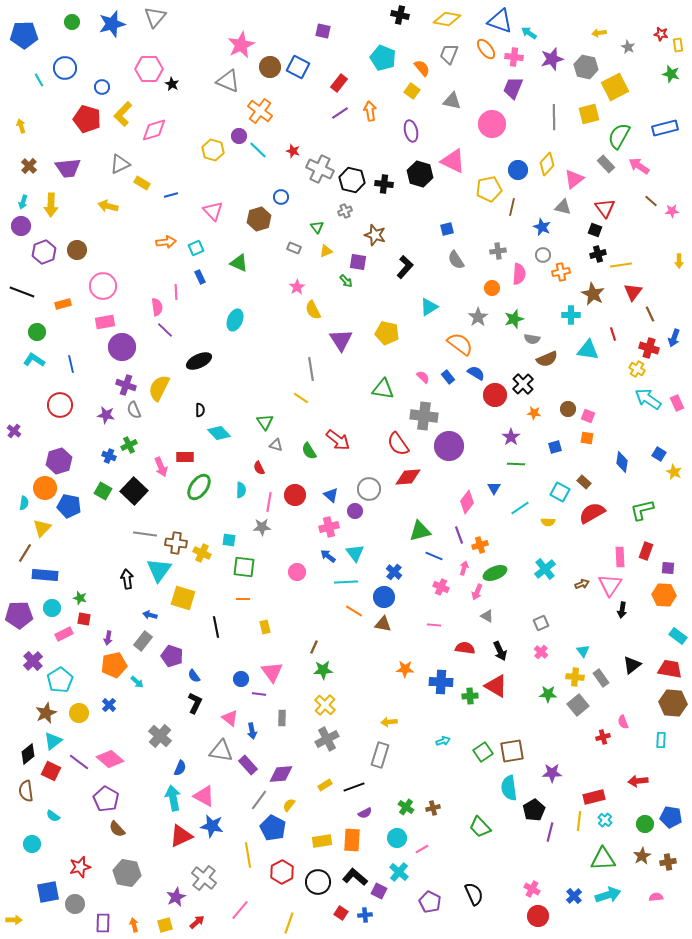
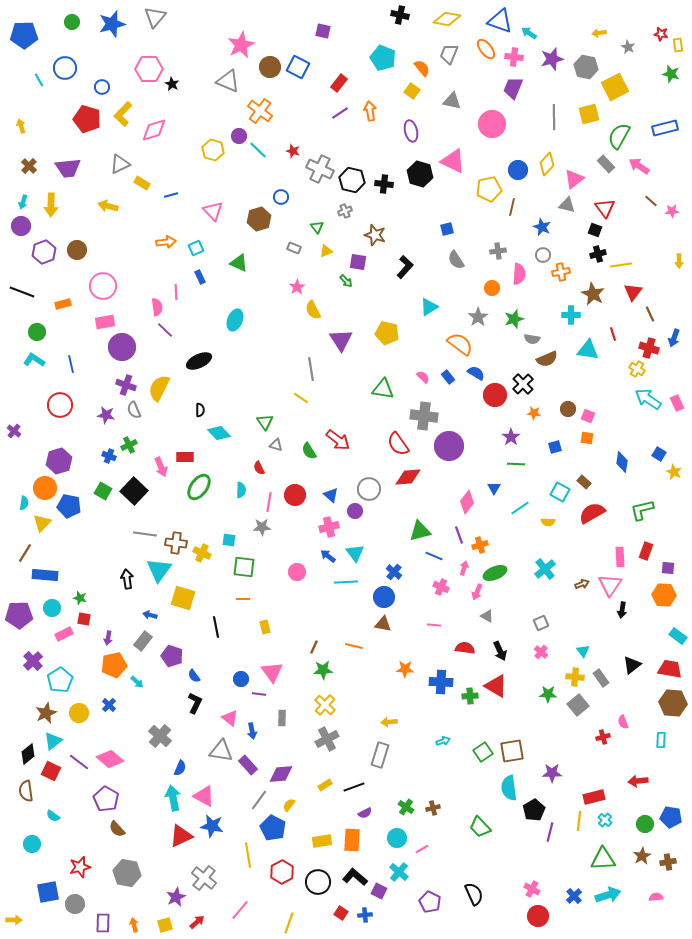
gray triangle at (563, 207): moved 4 px right, 2 px up
yellow triangle at (42, 528): moved 5 px up
orange line at (354, 611): moved 35 px down; rotated 18 degrees counterclockwise
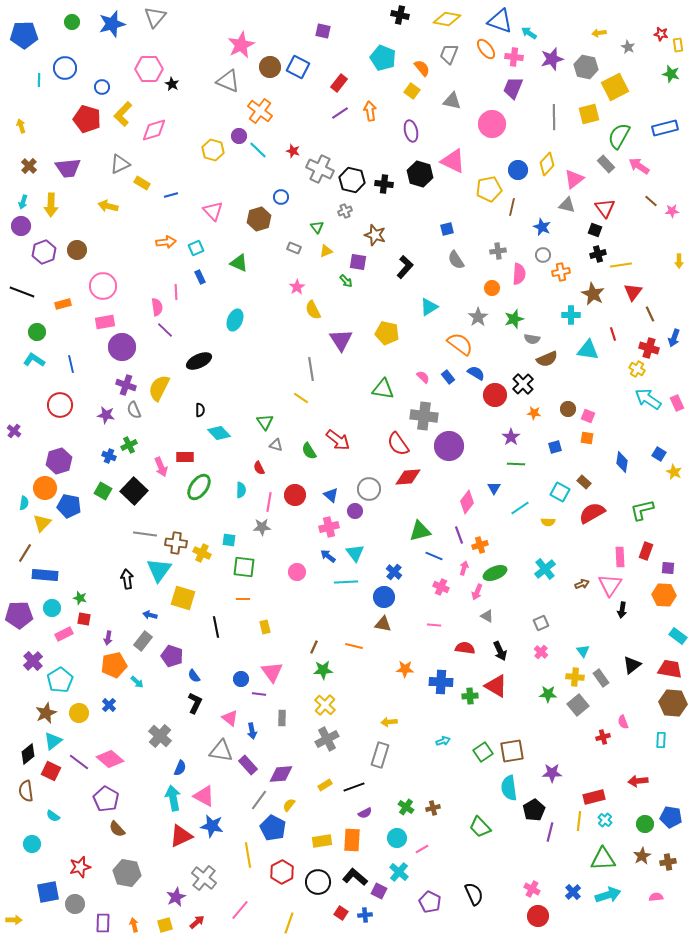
cyan line at (39, 80): rotated 32 degrees clockwise
blue cross at (574, 896): moved 1 px left, 4 px up
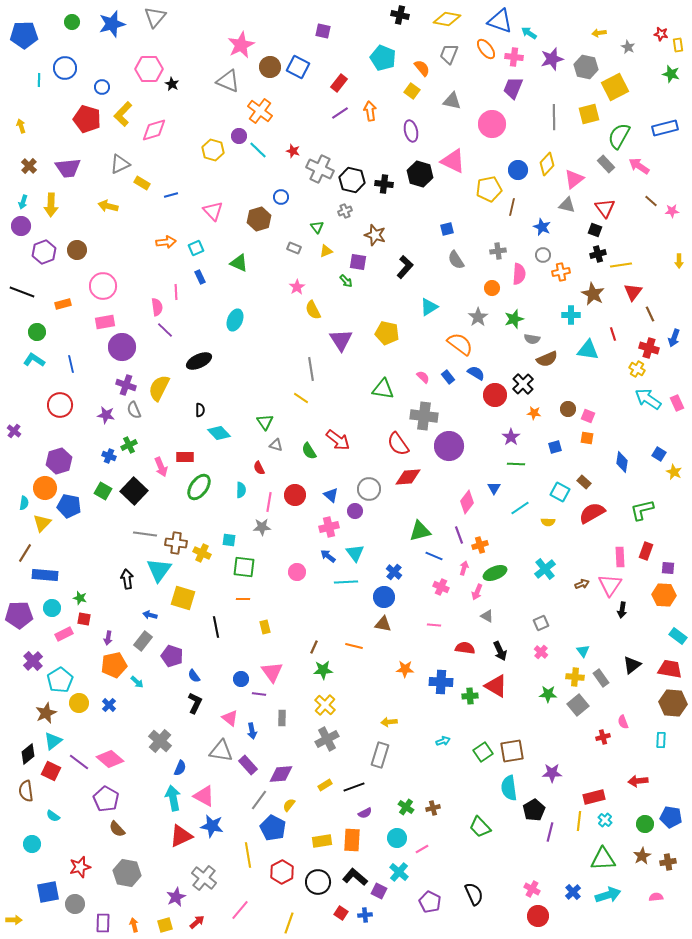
yellow circle at (79, 713): moved 10 px up
gray cross at (160, 736): moved 5 px down
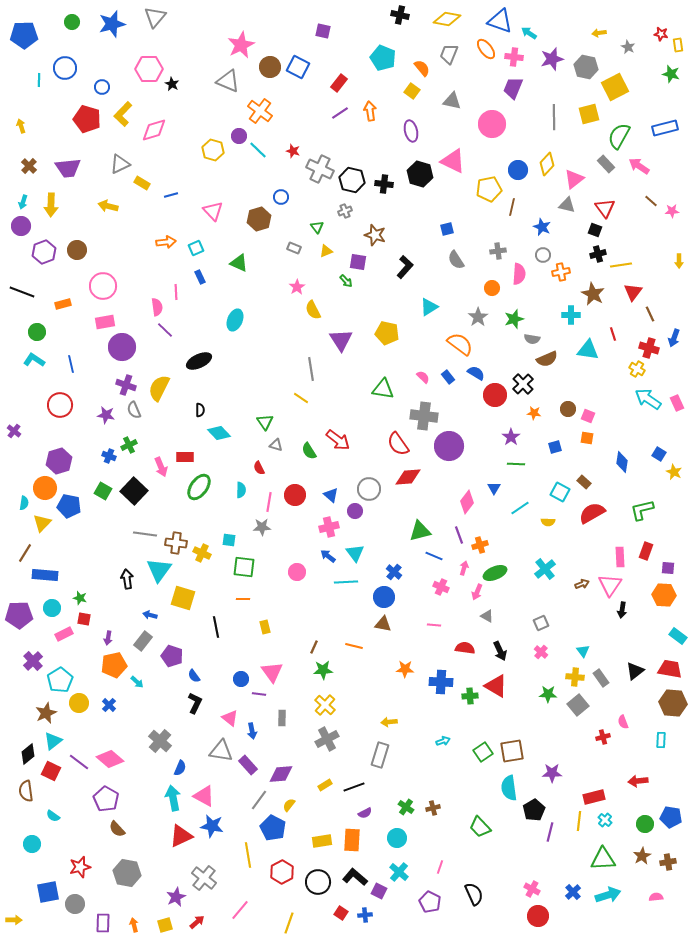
black triangle at (632, 665): moved 3 px right, 6 px down
pink line at (422, 849): moved 18 px right, 18 px down; rotated 40 degrees counterclockwise
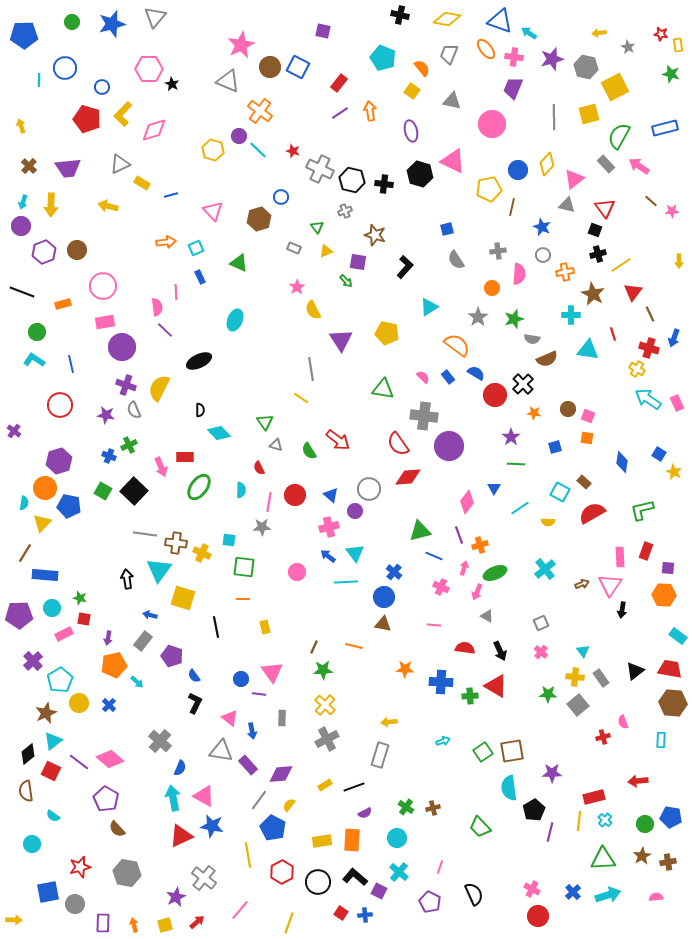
yellow line at (621, 265): rotated 25 degrees counterclockwise
orange cross at (561, 272): moved 4 px right
orange semicircle at (460, 344): moved 3 px left, 1 px down
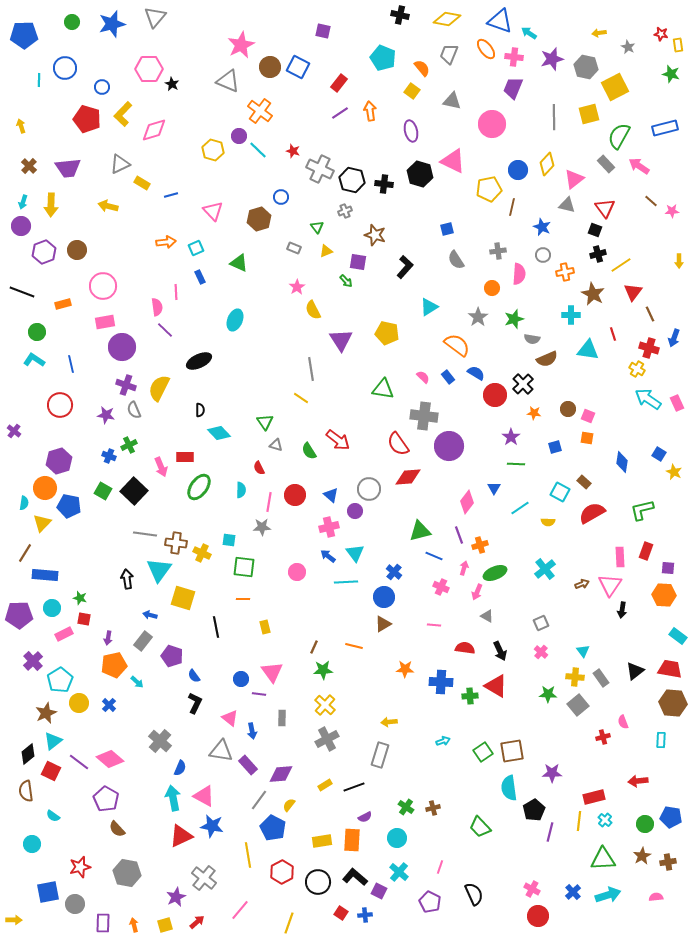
brown triangle at (383, 624): rotated 42 degrees counterclockwise
purple semicircle at (365, 813): moved 4 px down
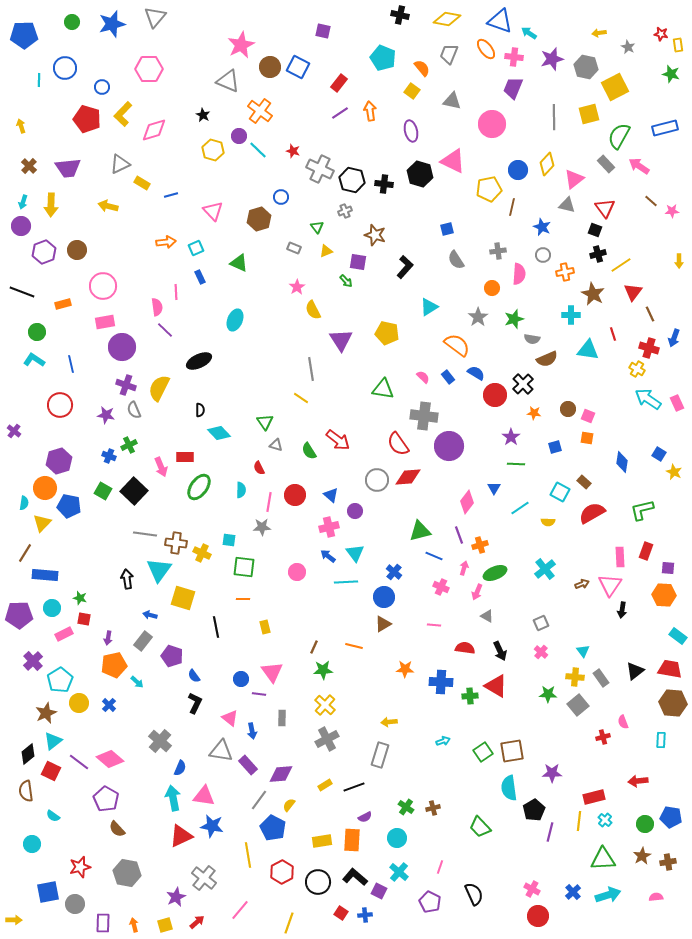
black star at (172, 84): moved 31 px right, 31 px down
gray circle at (369, 489): moved 8 px right, 9 px up
pink triangle at (204, 796): rotated 20 degrees counterclockwise
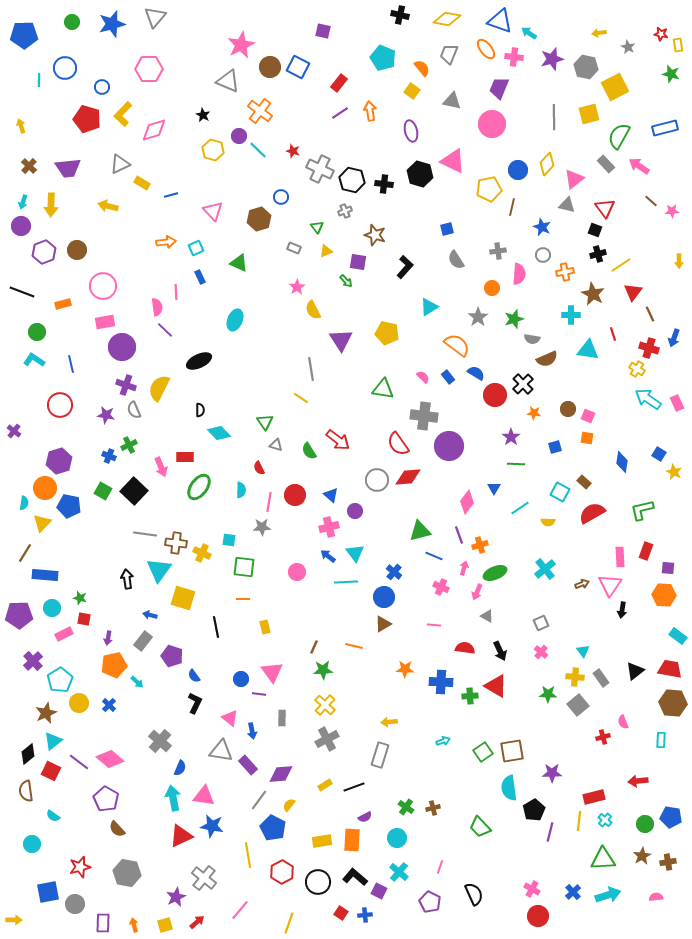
purple trapezoid at (513, 88): moved 14 px left
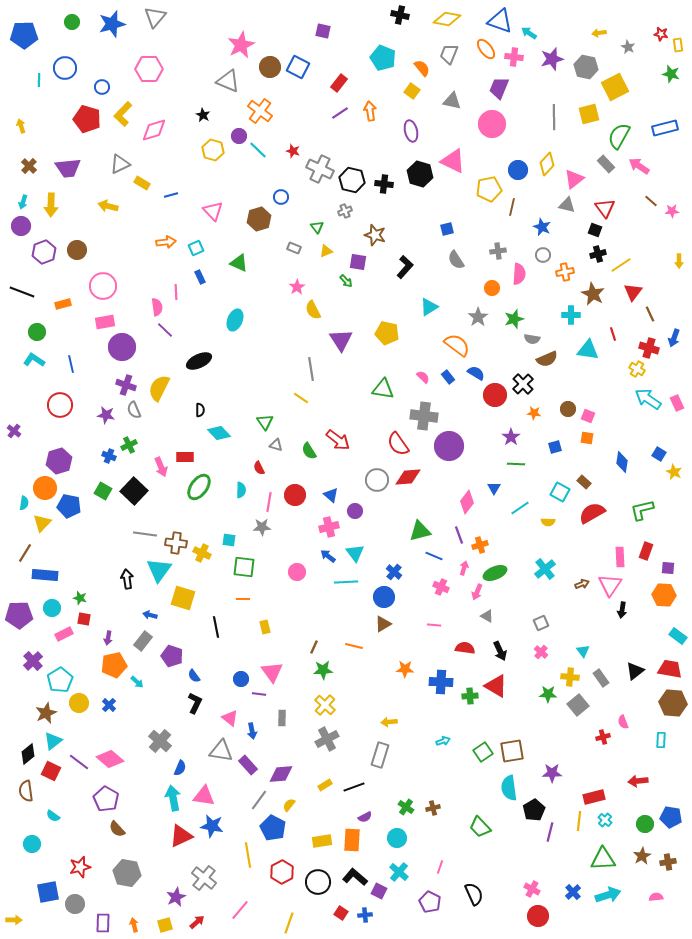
yellow cross at (575, 677): moved 5 px left
